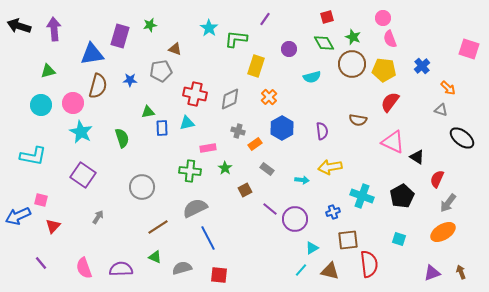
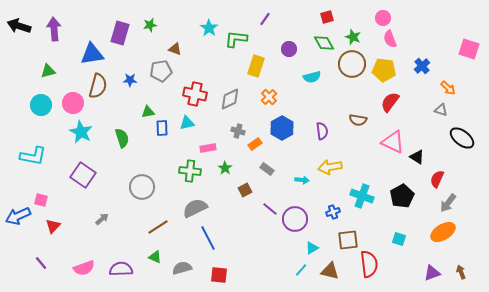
purple rectangle at (120, 36): moved 3 px up
gray arrow at (98, 217): moved 4 px right, 2 px down; rotated 16 degrees clockwise
pink semicircle at (84, 268): rotated 90 degrees counterclockwise
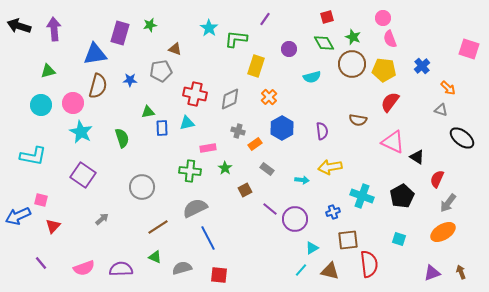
blue triangle at (92, 54): moved 3 px right
